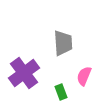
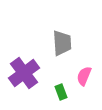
gray trapezoid: moved 1 px left
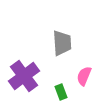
purple cross: moved 3 px down
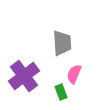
pink semicircle: moved 10 px left, 2 px up
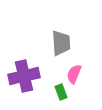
gray trapezoid: moved 1 px left
purple cross: rotated 24 degrees clockwise
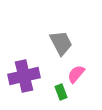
gray trapezoid: rotated 24 degrees counterclockwise
pink semicircle: moved 2 px right; rotated 18 degrees clockwise
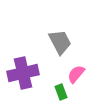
gray trapezoid: moved 1 px left, 1 px up
purple cross: moved 1 px left, 3 px up
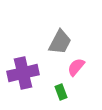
gray trapezoid: rotated 56 degrees clockwise
pink semicircle: moved 7 px up
